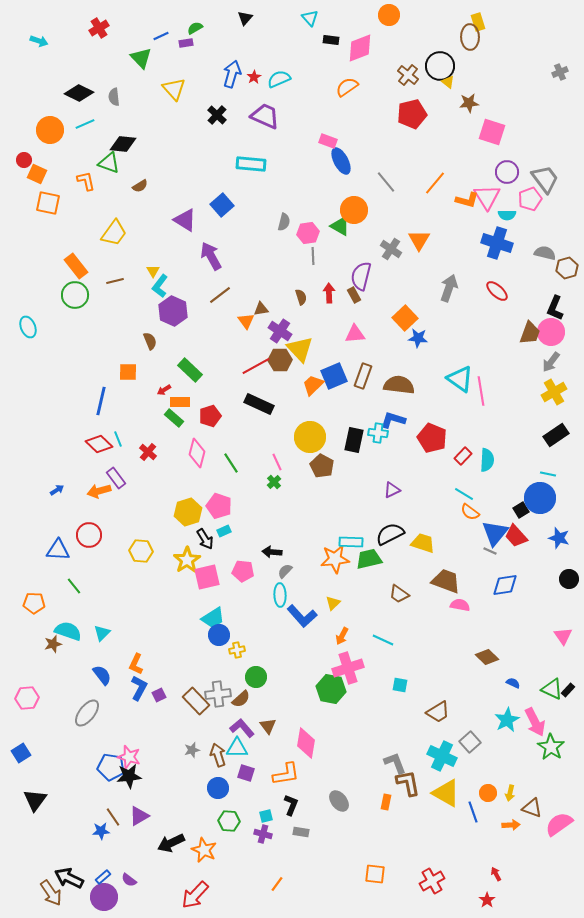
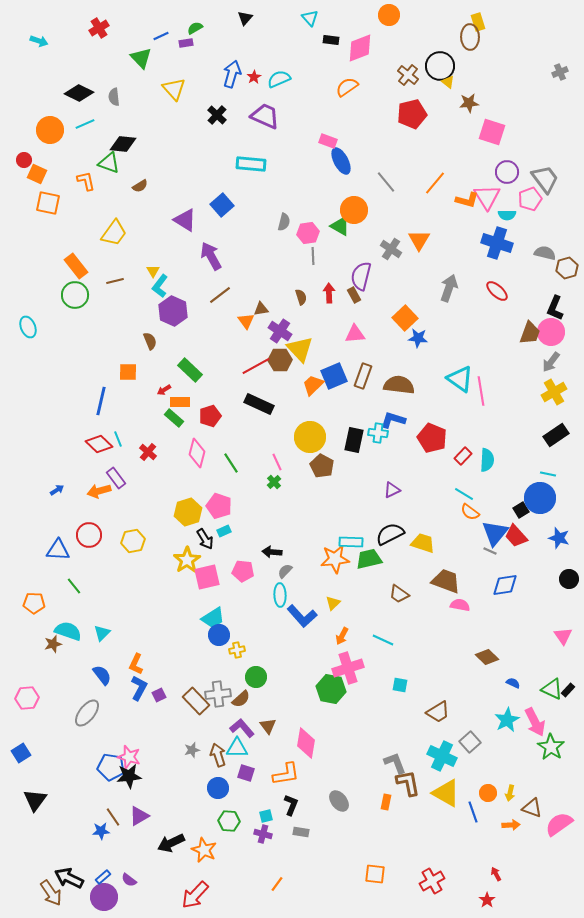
yellow hexagon at (141, 551): moved 8 px left, 10 px up; rotated 15 degrees counterclockwise
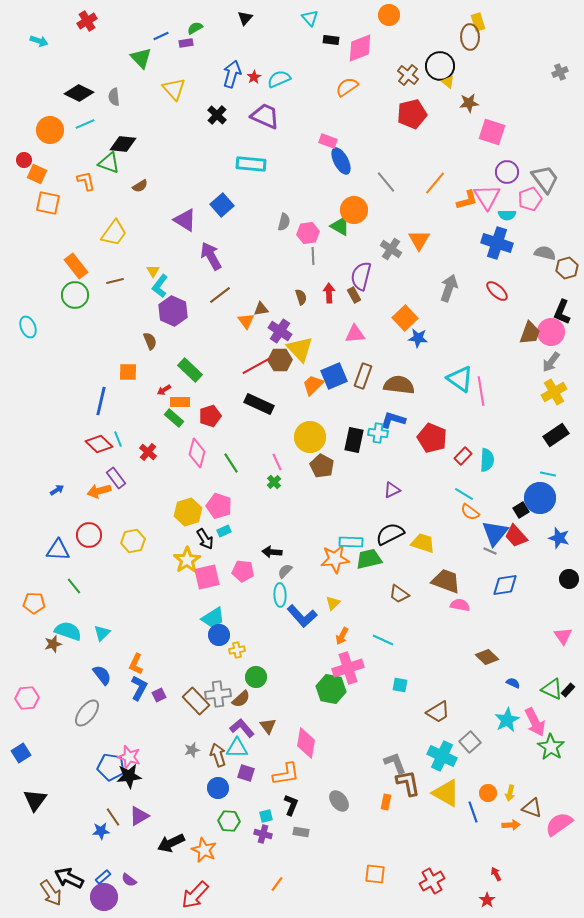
red cross at (99, 28): moved 12 px left, 7 px up
orange L-shape at (467, 200): rotated 30 degrees counterclockwise
black L-shape at (555, 308): moved 7 px right, 4 px down
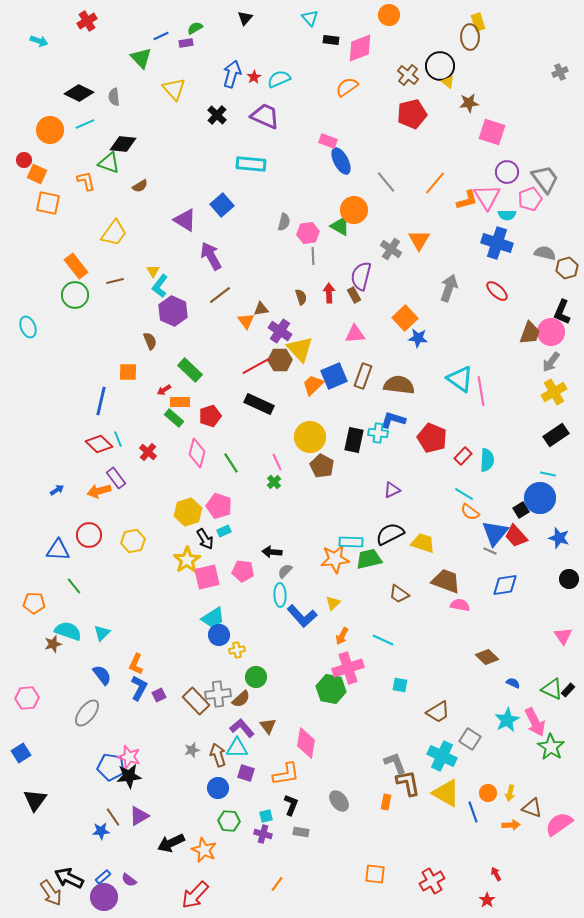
gray square at (470, 742): moved 3 px up; rotated 15 degrees counterclockwise
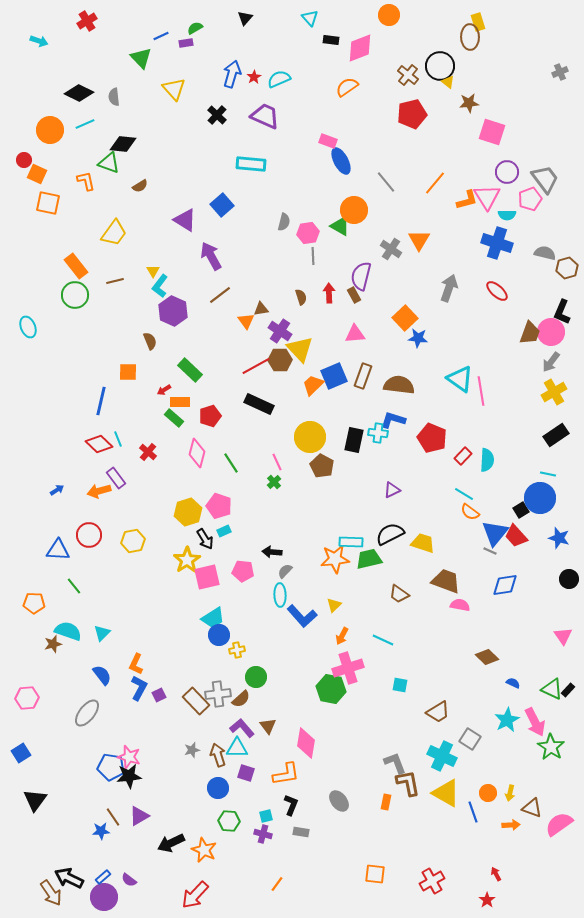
yellow triangle at (333, 603): moved 1 px right, 2 px down
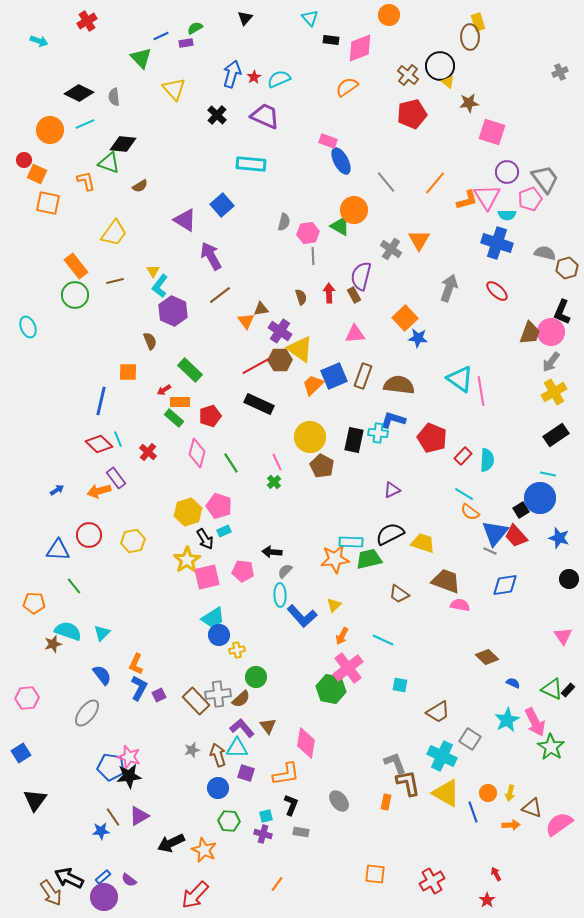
yellow triangle at (300, 349): rotated 12 degrees counterclockwise
pink cross at (348, 668): rotated 20 degrees counterclockwise
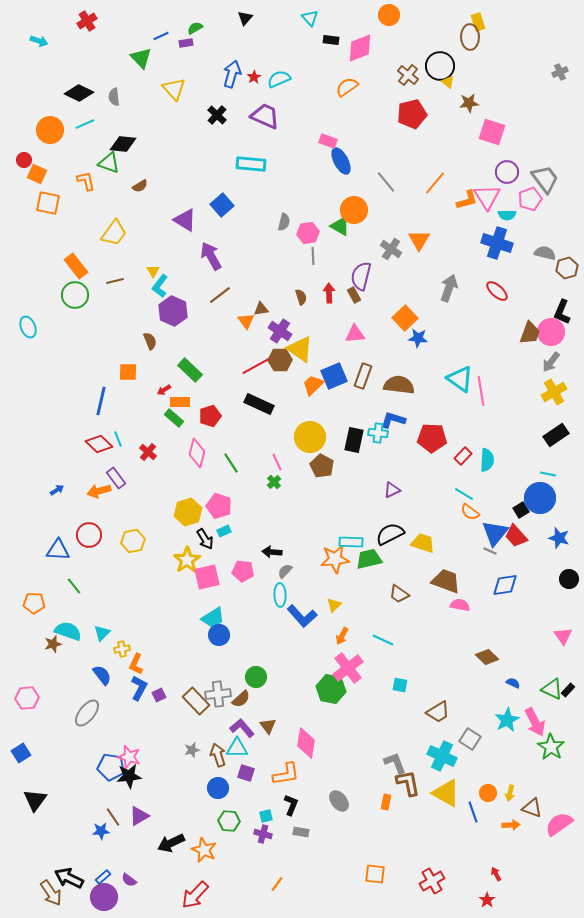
red pentagon at (432, 438): rotated 20 degrees counterclockwise
yellow cross at (237, 650): moved 115 px left, 1 px up
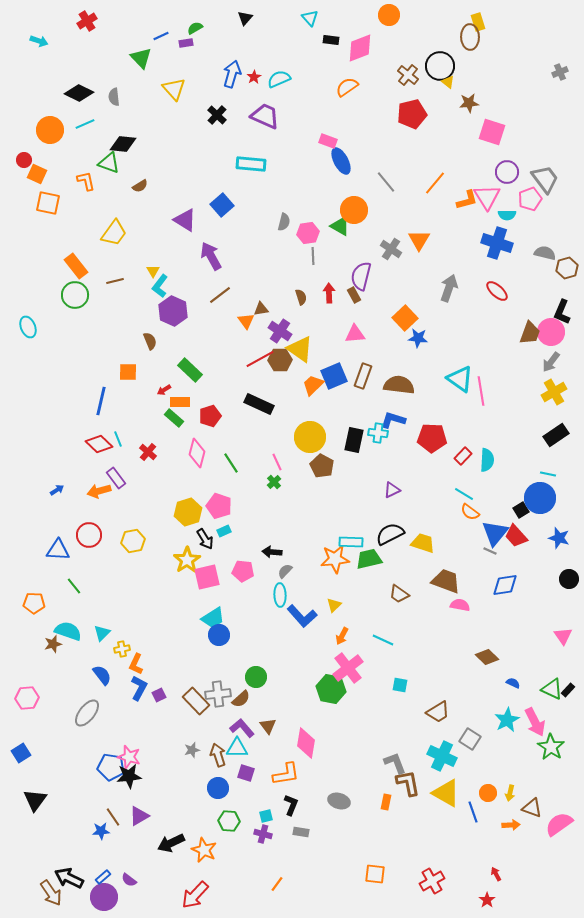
red line at (256, 366): moved 4 px right, 7 px up
gray ellipse at (339, 801): rotated 35 degrees counterclockwise
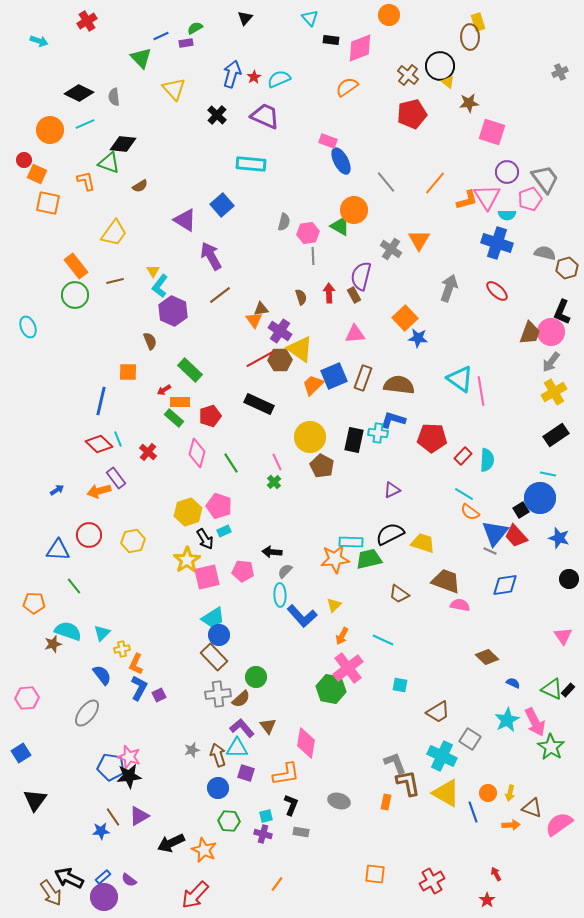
orange triangle at (246, 321): moved 8 px right, 1 px up
brown rectangle at (363, 376): moved 2 px down
brown rectangle at (196, 701): moved 18 px right, 44 px up
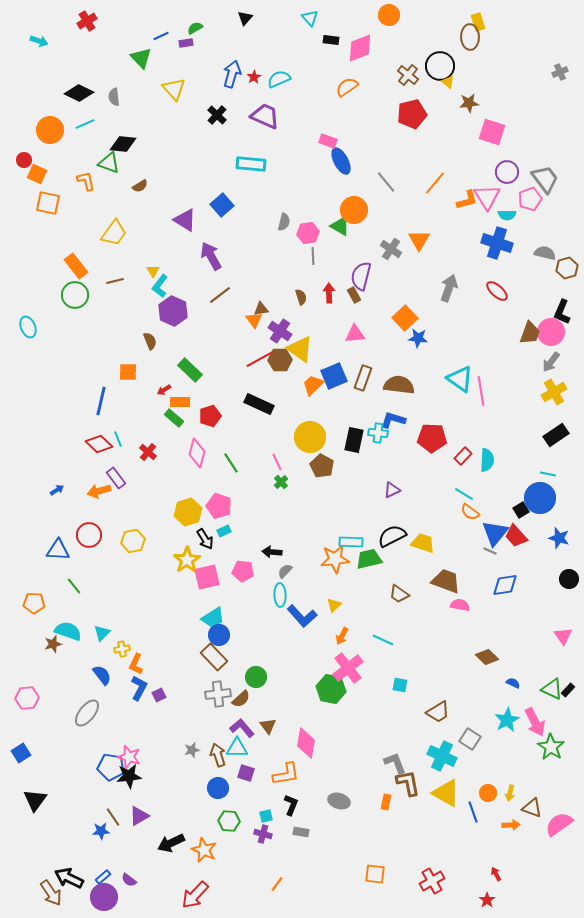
green cross at (274, 482): moved 7 px right
black semicircle at (390, 534): moved 2 px right, 2 px down
